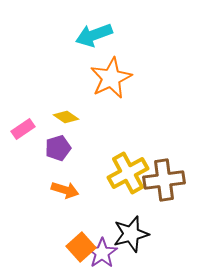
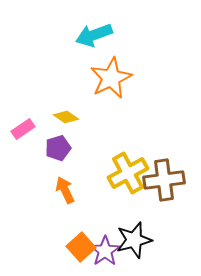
orange arrow: rotated 132 degrees counterclockwise
black star: moved 3 px right, 6 px down
purple star: moved 3 px right, 2 px up
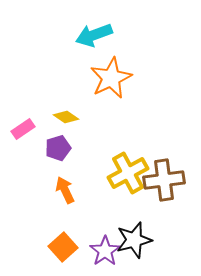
orange square: moved 18 px left
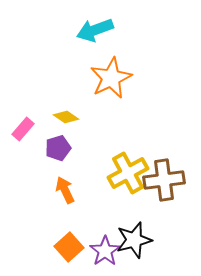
cyan arrow: moved 1 px right, 5 px up
pink rectangle: rotated 15 degrees counterclockwise
orange square: moved 6 px right
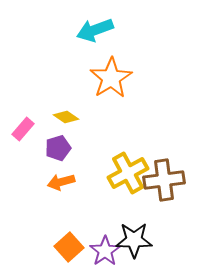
orange star: rotated 6 degrees counterclockwise
orange arrow: moved 4 px left, 8 px up; rotated 80 degrees counterclockwise
black star: rotated 15 degrees clockwise
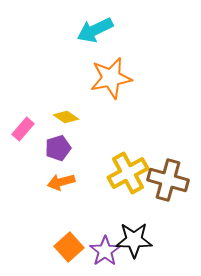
cyan arrow: rotated 6 degrees counterclockwise
orange star: rotated 21 degrees clockwise
brown cross: moved 4 px right; rotated 24 degrees clockwise
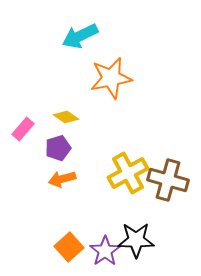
cyan arrow: moved 15 px left, 6 px down
orange arrow: moved 1 px right, 3 px up
black star: moved 2 px right
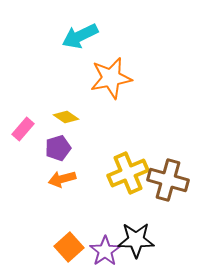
yellow cross: rotated 6 degrees clockwise
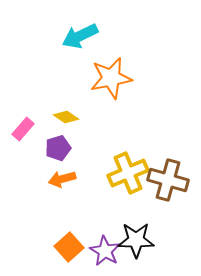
purple star: rotated 8 degrees counterclockwise
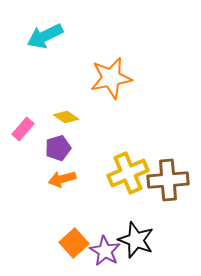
cyan arrow: moved 35 px left
brown cross: rotated 21 degrees counterclockwise
black star: rotated 21 degrees clockwise
orange square: moved 5 px right, 4 px up
